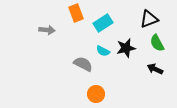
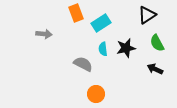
black triangle: moved 2 px left, 4 px up; rotated 12 degrees counterclockwise
cyan rectangle: moved 2 px left
gray arrow: moved 3 px left, 4 px down
cyan semicircle: moved 2 px up; rotated 56 degrees clockwise
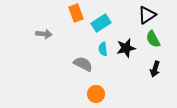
green semicircle: moved 4 px left, 4 px up
black arrow: rotated 98 degrees counterclockwise
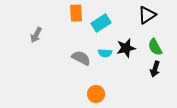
orange rectangle: rotated 18 degrees clockwise
gray arrow: moved 8 px left, 1 px down; rotated 112 degrees clockwise
green semicircle: moved 2 px right, 8 px down
cyan semicircle: moved 2 px right, 4 px down; rotated 80 degrees counterclockwise
gray semicircle: moved 2 px left, 6 px up
